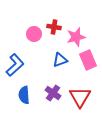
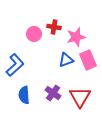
blue triangle: moved 6 px right
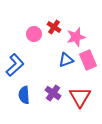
red cross: rotated 24 degrees clockwise
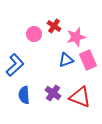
red cross: moved 1 px up
red triangle: rotated 40 degrees counterclockwise
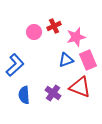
red cross: rotated 32 degrees clockwise
pink circle: moved 2 px up
red triangle: moved 10 px up
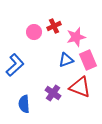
blue semicircle: moved 9 px down
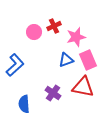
red triangle: moved 3 px right; rotated 10 degrees counterclockwise
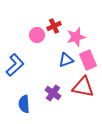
pink circle: moved 3 px right, 3 px down
